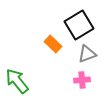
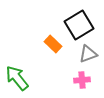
gray triangle: moved 1 px right
green arrow: moved 3 px up
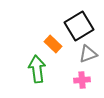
black square: moved 1 px down
green arrow: moved 20 px right, 9 px up; rotated 32 degrees clockwise
